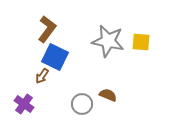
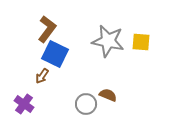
blue square: moved 3 px up
gray circle: moved 4 px right
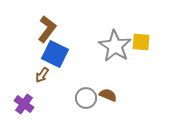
gray star: moved 7 px right, 5 px down; rotated 20 degrees clockwise
brown arrow: moved 1 px up
gray circle: moved 6 px up
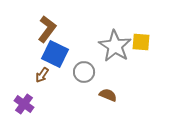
gray circle: moved 2 px left, 26 px up
